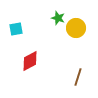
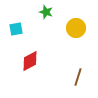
green star: moved 12 px left, 6 px up
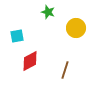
green star: moved 2 px right
cyan square: moved 1 px right, 7 px down
brown line: moved 13 px left, 7 px up
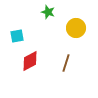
brown line: moved 1 px right, 7 px up
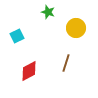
cyan square: rotated 16 degrees counterclockwise
red diamond: moved 1 px left, 10 px down
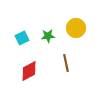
green star: moved 24 px down; rotated 24 degrees counterclockwise
cyan square: moved 5 px right, 2 px down
brown line: rotated 30 degrees counterclockwise
